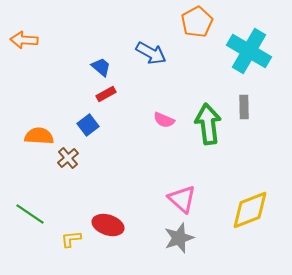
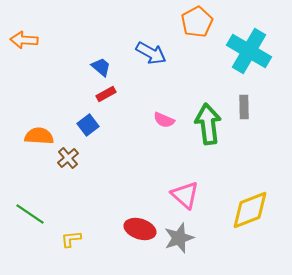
pink triangle: moved 3 px right, 4 px up
red ellipse: moved 32 px right, 4 px down
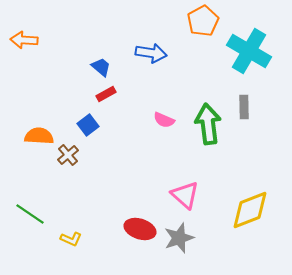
orange pentagon: moved 6 px right, 1 px up
blue arrow: rotated 20 degrees counterclockwise
brown cross: moved 3 px up
yellow L-shape: rotated 150 degrees counterclockwise
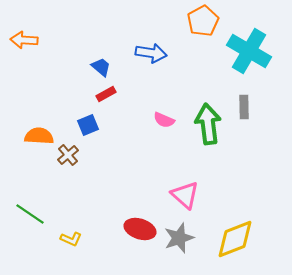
blue square: rotated 15 degrees clockwise
yellow diamond: moved 15 px left, 29 px down
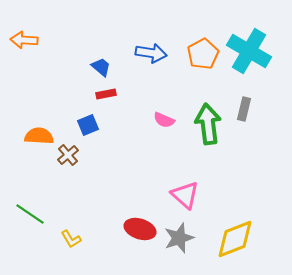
orange pentagon: moved 33 px down
red rectangle: rotated 18 degrees clockwise
gray rectangle: moved 2 px down; rotated 15 degrees clockwise
yellow L-shape: rotated 35 degrees clockwise
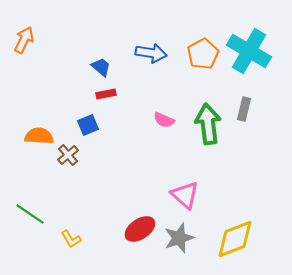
orange arrow: rotated 112 degrees clockwise
red ellipse: rotated 52 degrees counterclockwise
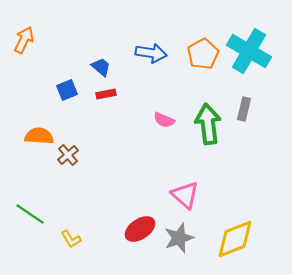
blue square: moved 21 px left, 35 px up
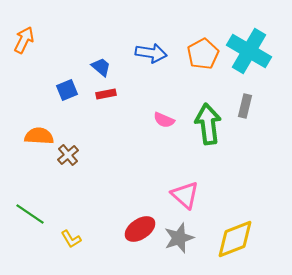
gray rectangle: moved 1 px right, 3 px up
